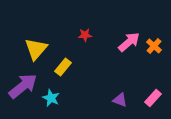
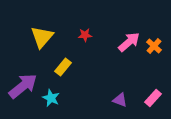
yellow triangle: moved 6 px right, 12 px up
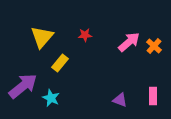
yellow rectangle: moved 3 px left, 4 px up
pink rectangle: moved 2 px up; rotated 42 degrees counterclockwise
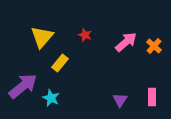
red star: rotated 24 degrees clockwise
pink arrow: moved 3 px left
pink rectangle: moved 1 px left, 1 px down
purple triangle: rotated 42 degrees clockwise
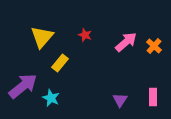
pink rectangle: moved 1 px right
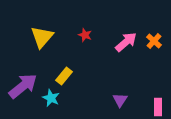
orange cross: moved 5 px up
yellow rectangle: moved 4 px right, 13 px down
pink rectangle: moved 5 px right, 10 px down
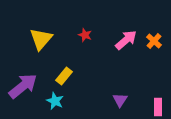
yellow triangle: moved 1 px left, 2 px down
pink arrow: moved 2 px up
cyan star: moved 4 px right, 3 px down
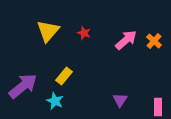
red star: moved 1 px left, 2 px up
yellow triangle: moved 7 px right, 8 px up
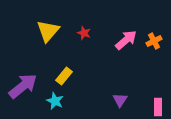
orange cross: rotated 21 degrees clockwise
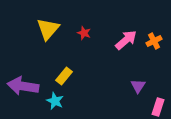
yellow triangle: moved 2 px up
purple arrow: rotated 132 degrees counterclockwise
purple triangle: moved 18 px right, 14 px up
pink rectangle: rotated 18 degrees clockwise
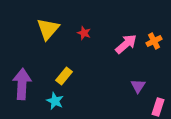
pink arrow: moved 4 px down
purple arrow: moved 1 px left, 2 px up; rotated 84 degrees clockwise
